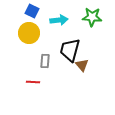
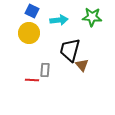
gray rectangle: moved 9 px down
red line: moved 1 px left, 2 px up
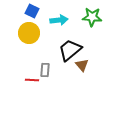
black trapezoid: rotated 35 degrees clockwise
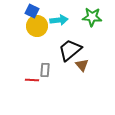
yellow circle: moved 8 px right, 7 px up
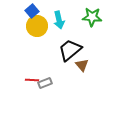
blue square: rotated 24 degrees clockwise
cyan arrow: rotated 84 degrees clockwise
gray rectangle: moved 13 px down; rotated 64 degrees clockwise
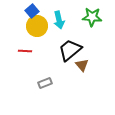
red line: moved 7 px left, 29 px up
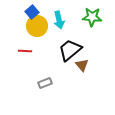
blue square: moved 1 px down
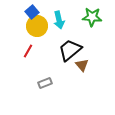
red line: moved 3 px right; rotated 64 degrees counterclockwise
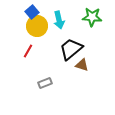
black trapezoid: moved 1 px right, 1 px up
brown triangle: rotated 32 degrees counterclockwise
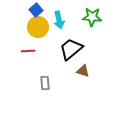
blue square: moved 4 px right, 2 px up
yellow circle: moved 1 px right, 1 px down
red line: rotated 56 degrees clockwise
brown triangle: moved 1 px right, 6 px down
gray rectangle: rotated 72 degrees counterclockwise
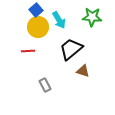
cyan arrow: rotated 18 degrees counterclockwise
gray rectangle: moved 2 px down; rotated 24 degrees counterclockwise
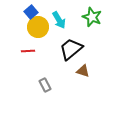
blue square: moved 5 px left, 2 px down
green star: rotated 18 degrees clockwise
